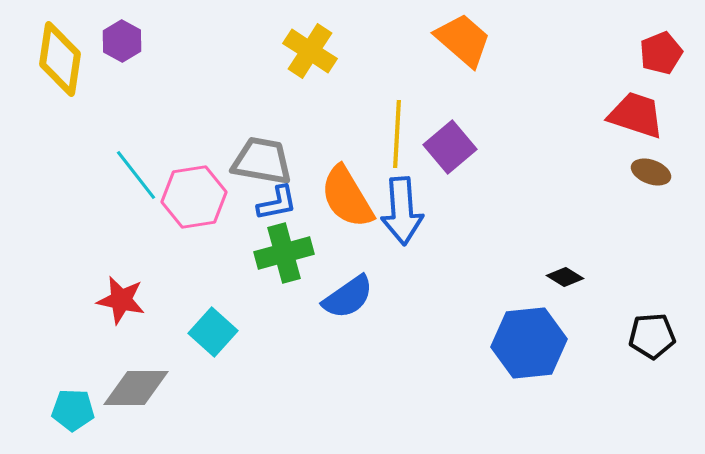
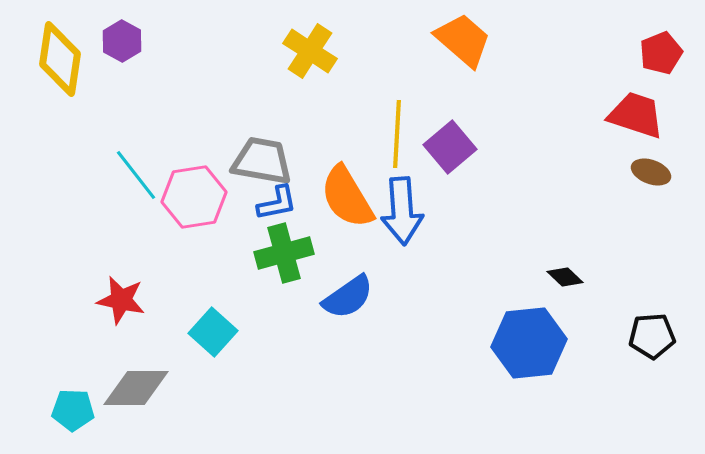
black diamond: rotated 12 degrees clockwise
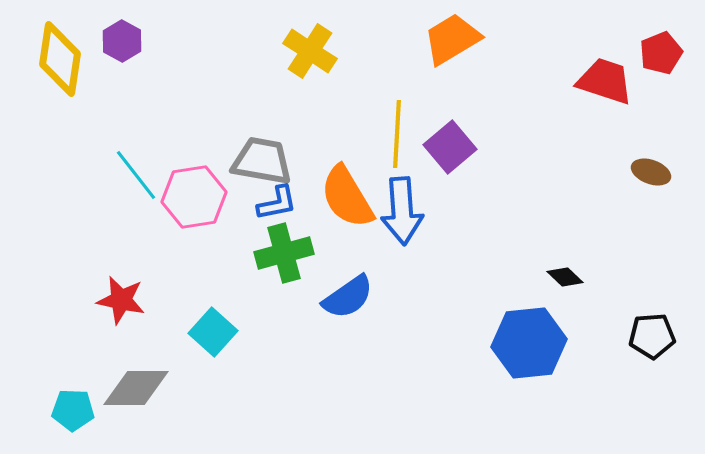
orange trapezoid: moved 11 px left, 1 px up; rotated 72 degrees counterclockwise
red trapezoid: moved 31 px left, 34 px up
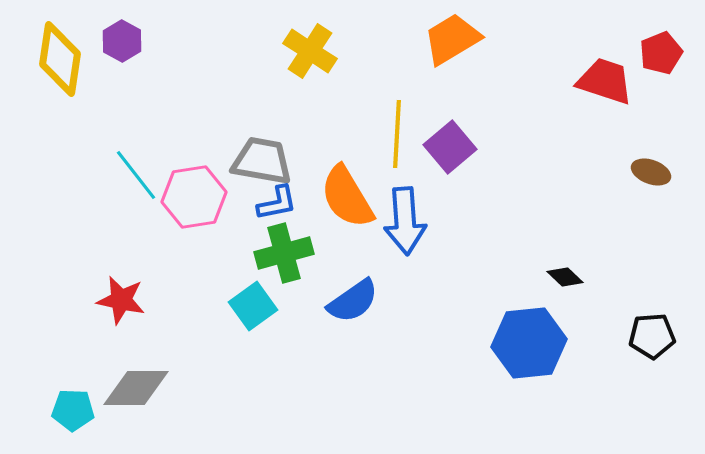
blue arrow: moved 3 px right, 10 px down
blue semicircle: moved 5 px right, 4 px down
cyan square: moved 40 px right, 26 px up; rotated 12 degrees clockwise
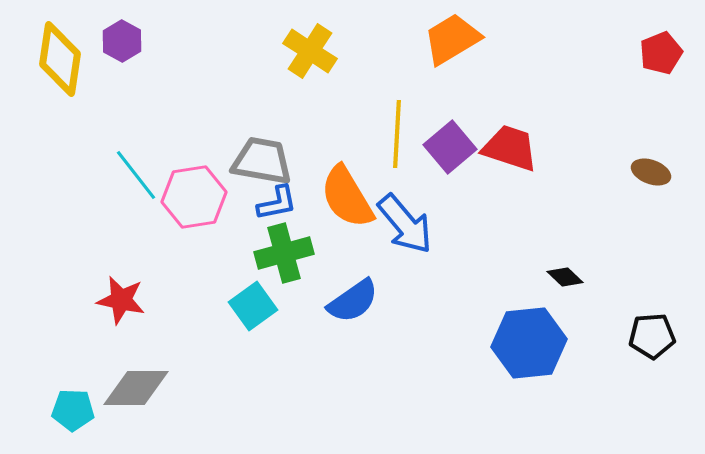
red trapezoid: moved 95 px left, 67 px down
blue arrow: moved 3 px down; rotated 36 degrees counterclockwise
